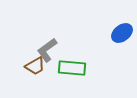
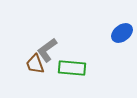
brown trapezoid: moved 2 px up; rotated 100 degrees clockwise
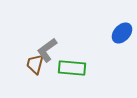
blue ellipse: rotated 10 degrees counterclockwise
brown trapezoid: rotated 35 degrees clockwise
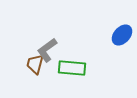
blue ellipse: moved 2 px down
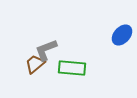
gray L-shape: moved 1 px left; rotated 15 degrees clockwise
brown trapezoid: rotated 35 degrees clockwise
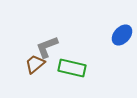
gray L-shape: moved 1 px right, 3 px up
green rectangle: rotated 8 degrees clockwise
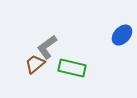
gray L-shape: rotated 15 degrees counterclockwise
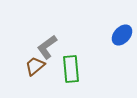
brown trapezoid: moved 2 px down
green rectangle: moved 1 px left, 1 px down; rotated 72 degrees clockwise
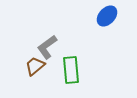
blue ellipse: moved 15 px left, 19 px up
green rectangle: moved 1 px down
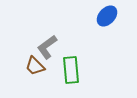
brown trapezoid: rotated 95 degrees counterclockwise
